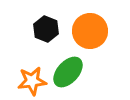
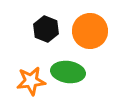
green ellipse: rotated 56 degrees clockwise
orange star: moved 1 px left
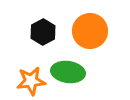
black hexagon: moved 3 px left, 3 px down; rotated 10 degrees clockwise
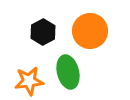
green ellipse: rotated 68 degrees clockwise
orange star: moved 2 px left
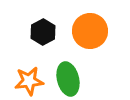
green ellipse: moved 7 px down
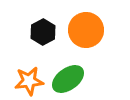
orange circle: moved 4 px left, 1 px up
green ellipse: rotated 68 degrees clockwise
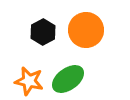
orange star: rotated 20 degrees clockwise
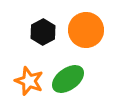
orange star: rotated 8 degrees clockwise
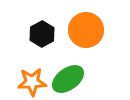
black hexagon: moved 1 px left, 2 px down
orange star: moved 3 px right, 1 px down; rotated 24 degrees counterclockwise
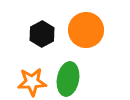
green ellipse: rotated 44 degrees counterclockwise
